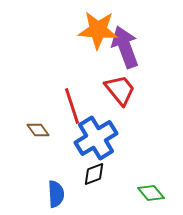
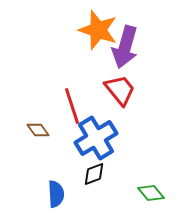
orange star: rotated 15 degrees clockwise
purple arrow: rotated 144 degrees counterclockwise
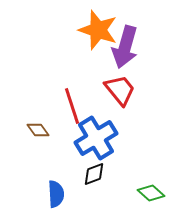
green diamond: rotated 8 degrees counterclockwise
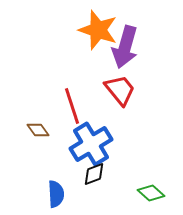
blue cross: moved 5 px left, 6 px down
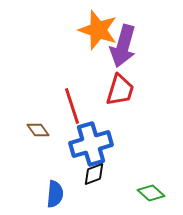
purple arrow: moved 2 px left, 1 px up
red trapezoid: rotated 56 degrees clockwise
blue cross: rotated 15 degrees clockwise
blue semicircle: moved 1 px left; rotated 8 degrees clockwise
